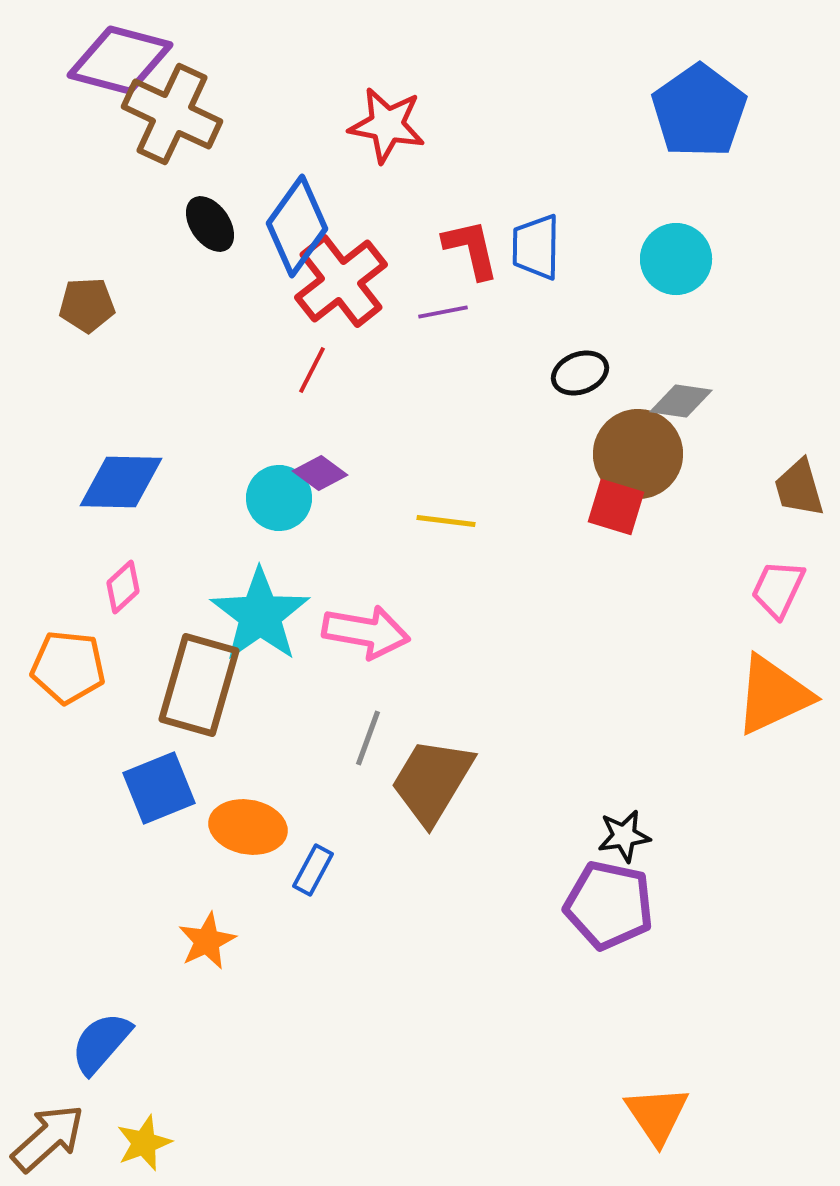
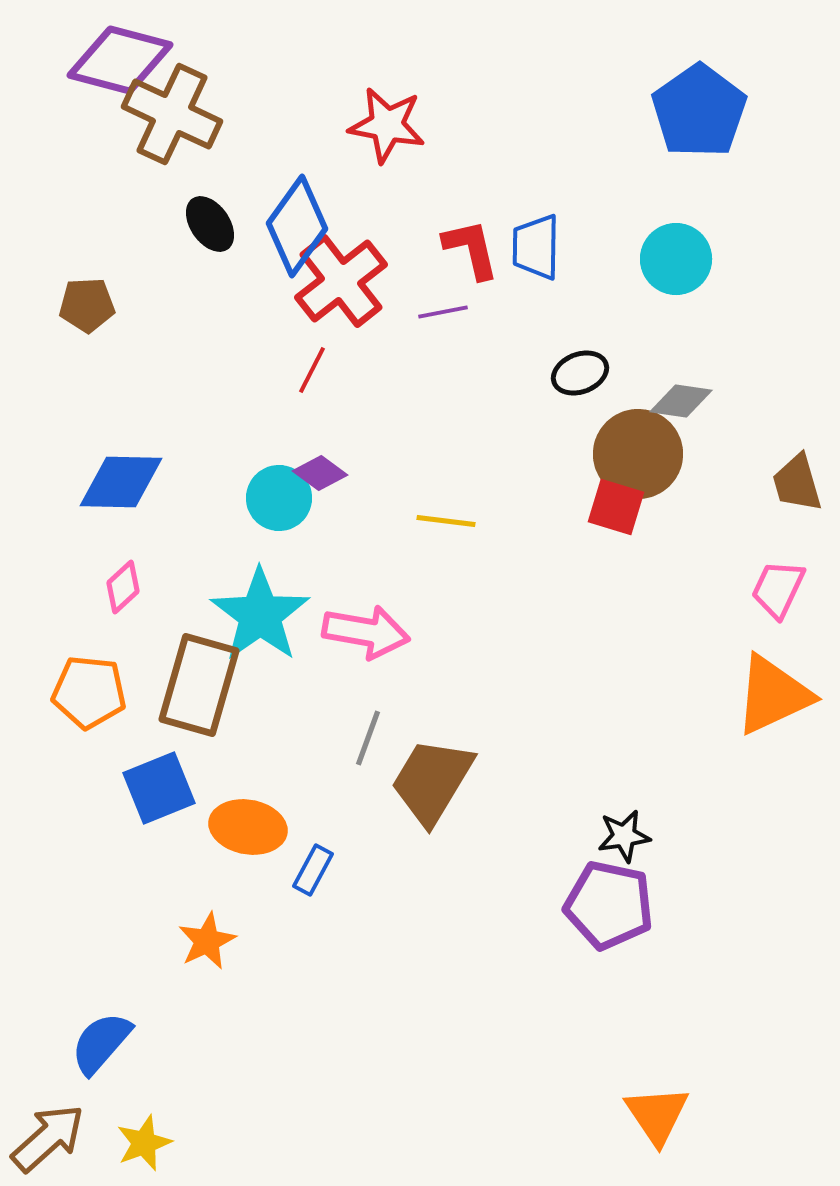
brown trapezoid at (799, 488): moved 2 px left, 5 px up
orange pentagon at (68, 667): moved 21 px right, 25 px down
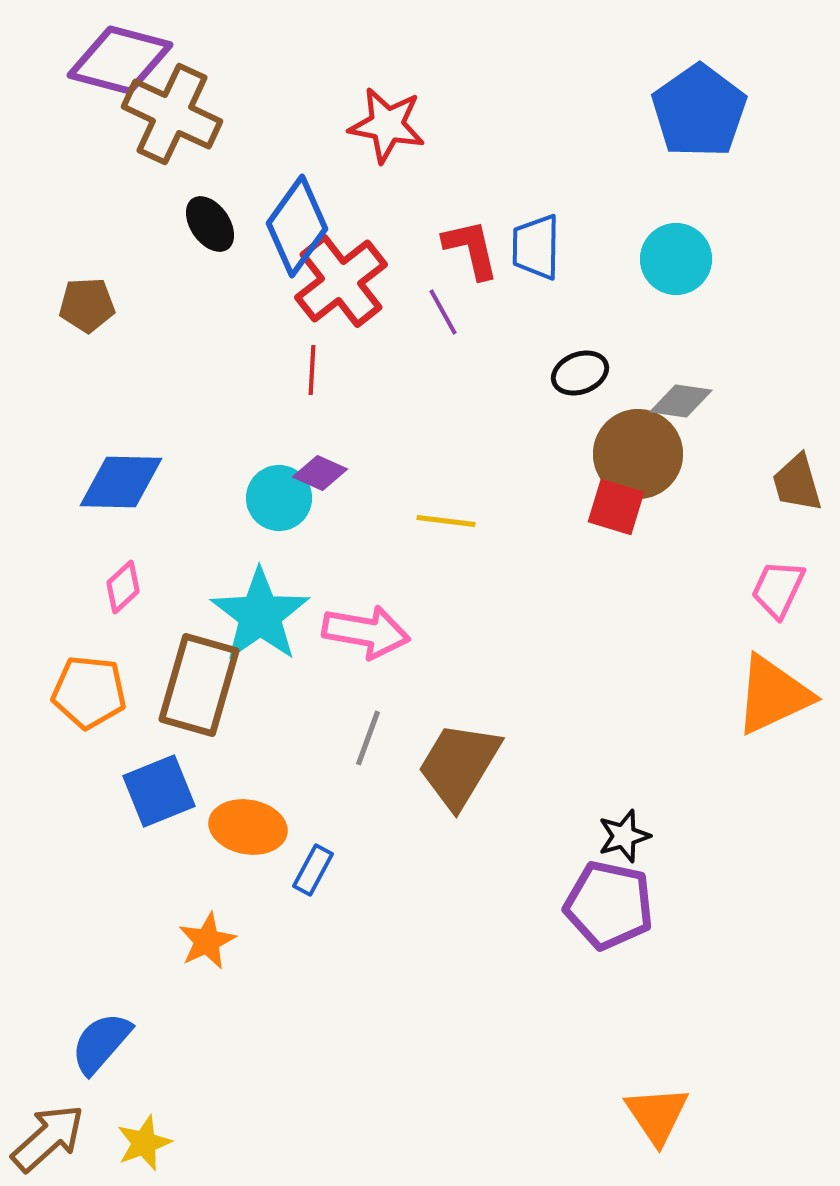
purple line at (443, 312): rotated 72 degrees clockwise
red line at (312, 370): rotated 24 degrees counterclockwise
purple diamond at (320, 473): rotated 12 degrees counterclockwise
brown trapezoid at (432, 781): moved 27 px right, 16 px up
blue square at (159, 788): moved 3 px down
black star at (624, 836): rotated 8 degrees counterclockwise
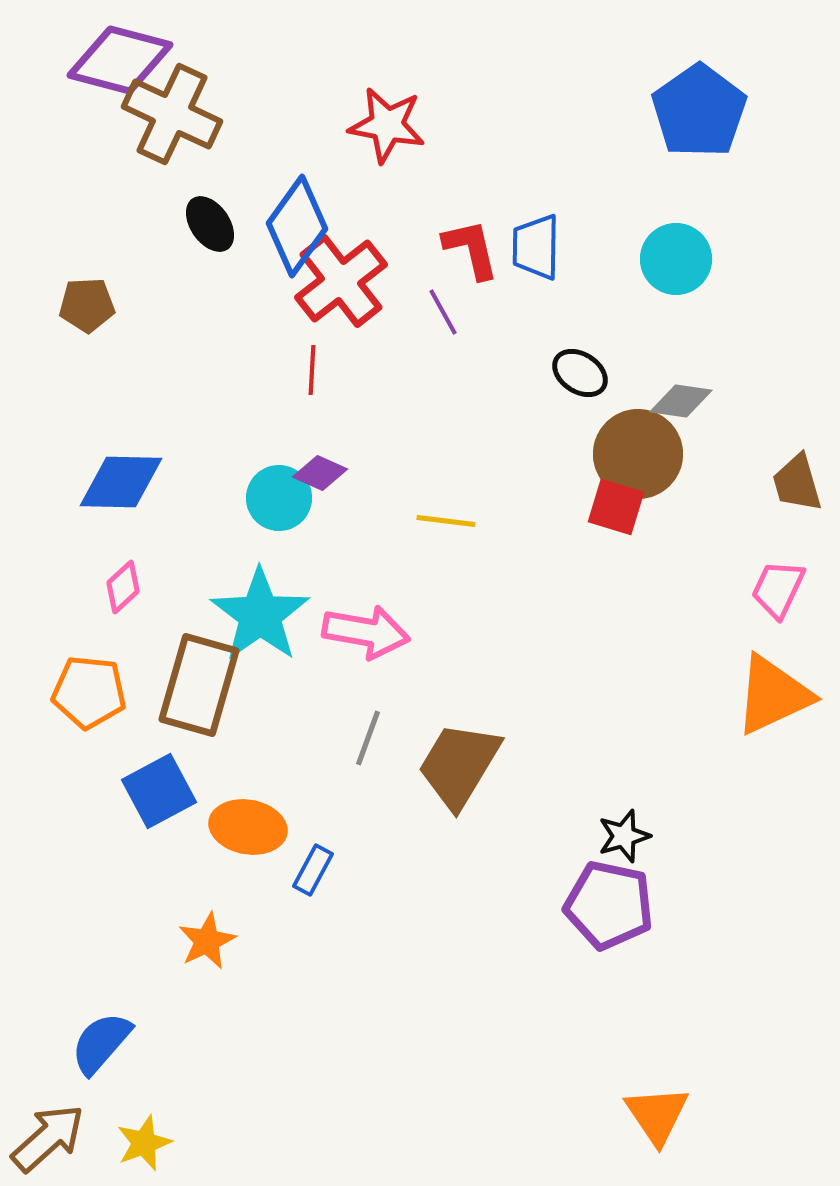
black ellipse at (580, 373): rotated 54 degrees clockwise
blue square at (159, 791): rotated 6 degrees counterclockwise
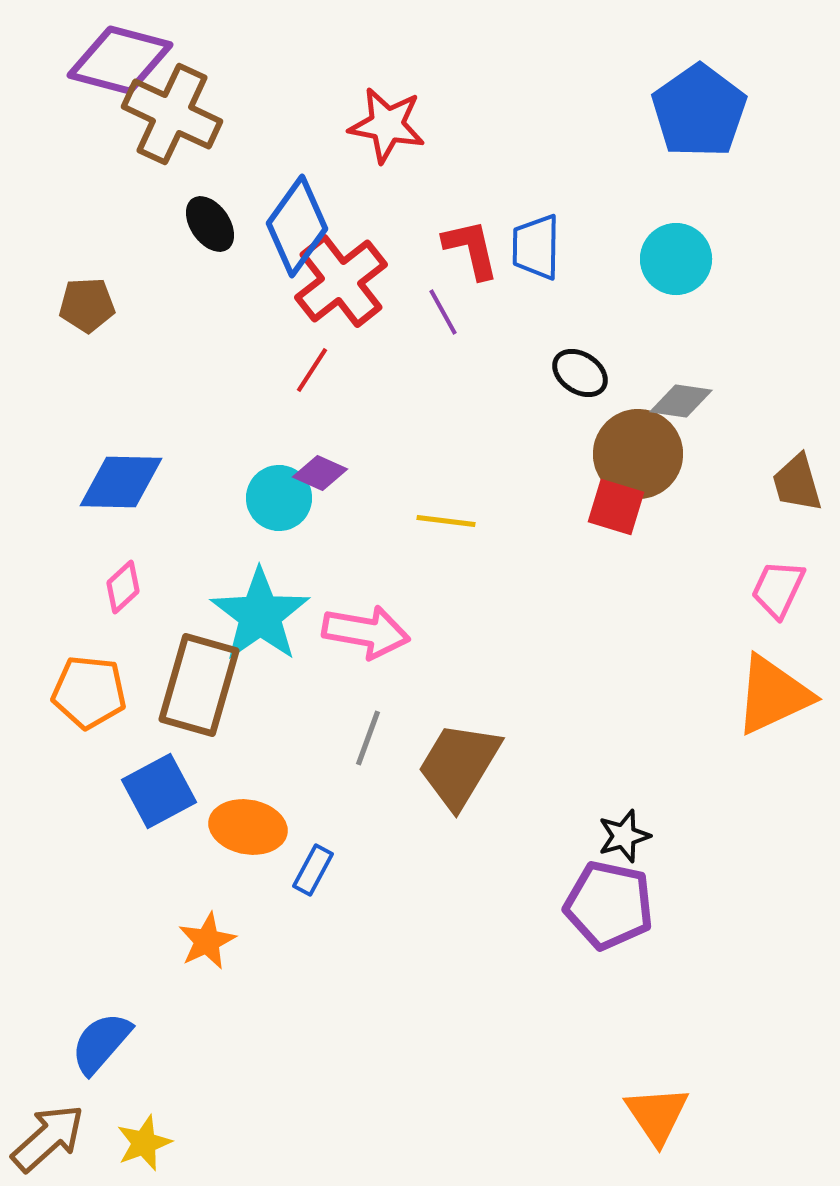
red line at (312, 370): rotated 30 degrees clockwise
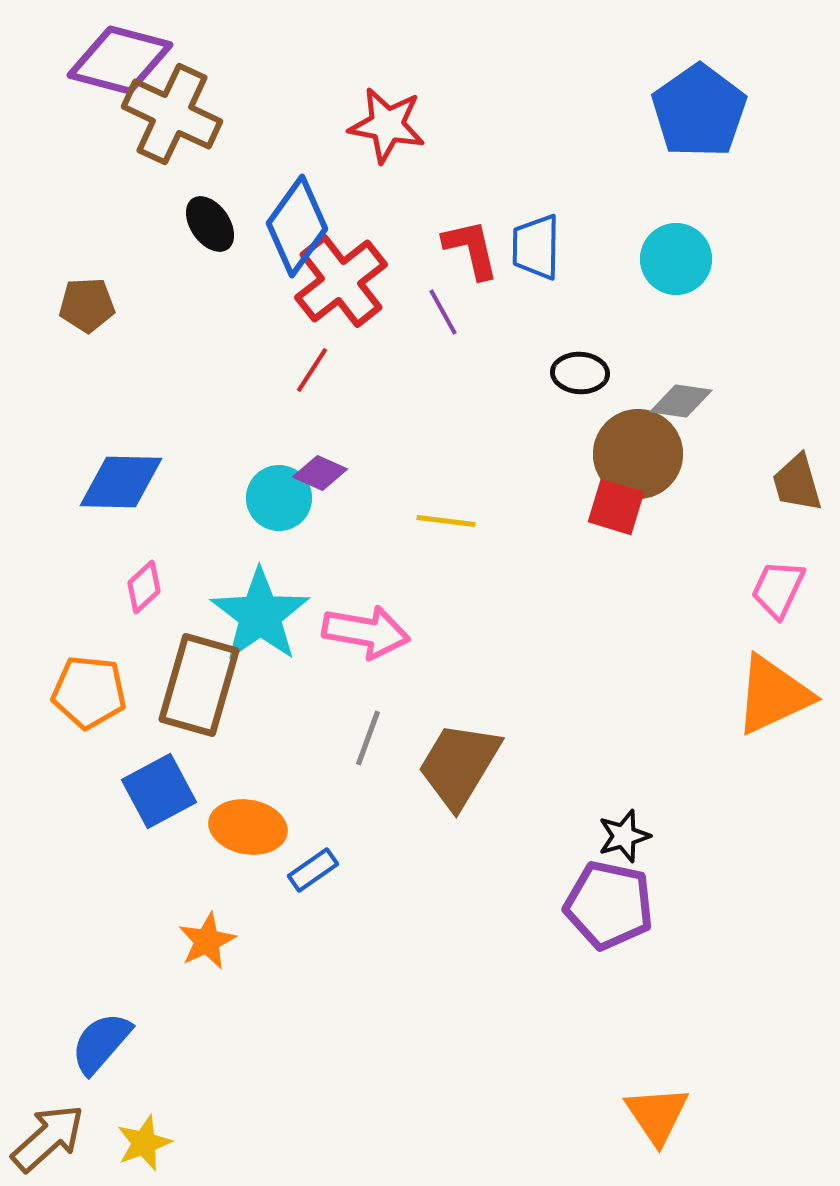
black ellipse at (580, 373): rotated 30 degrees counterclockwise
pink diamond at (123, 587): moved 21 px right
blue rectangle at (313, 870): rotated 27 degrees clockwise
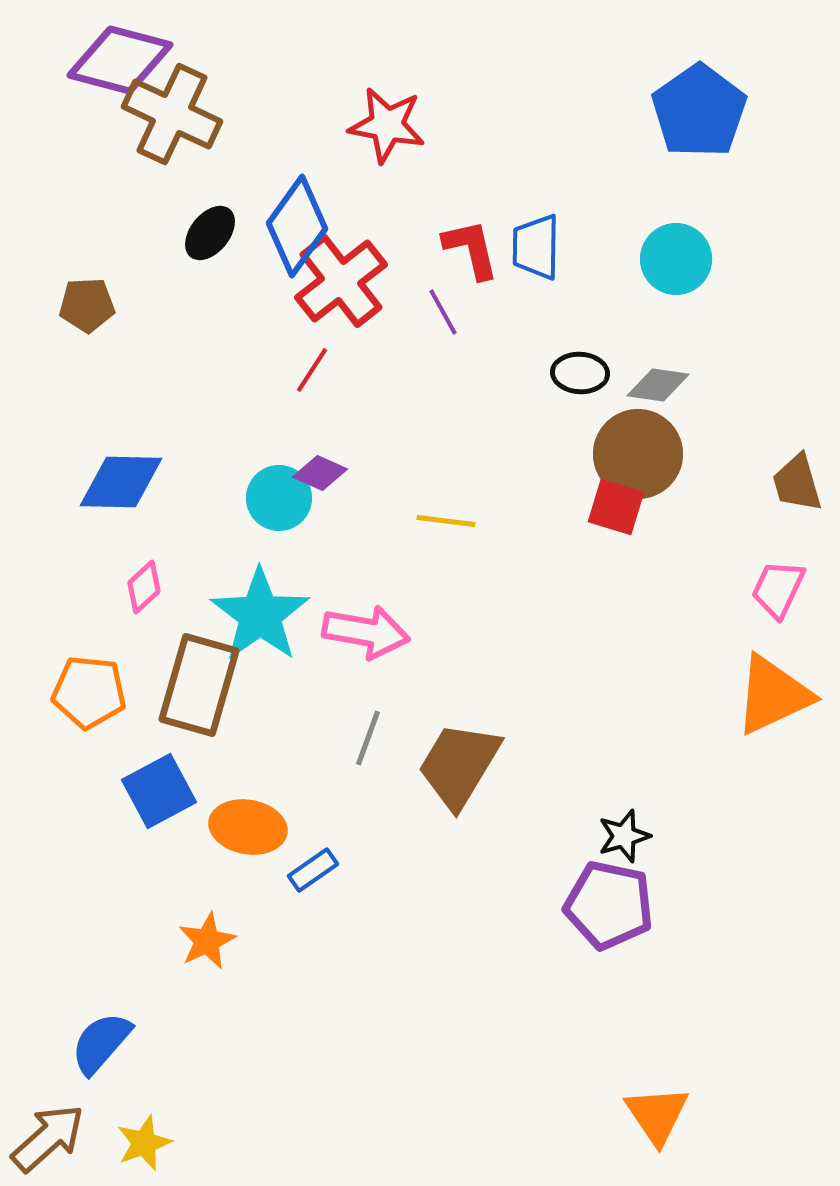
black ellipse at (210, 224): moved 9 px down; rotated 74 degrees clockwise
gray diamond at (681, 401): moved 23 px left, 16 px up
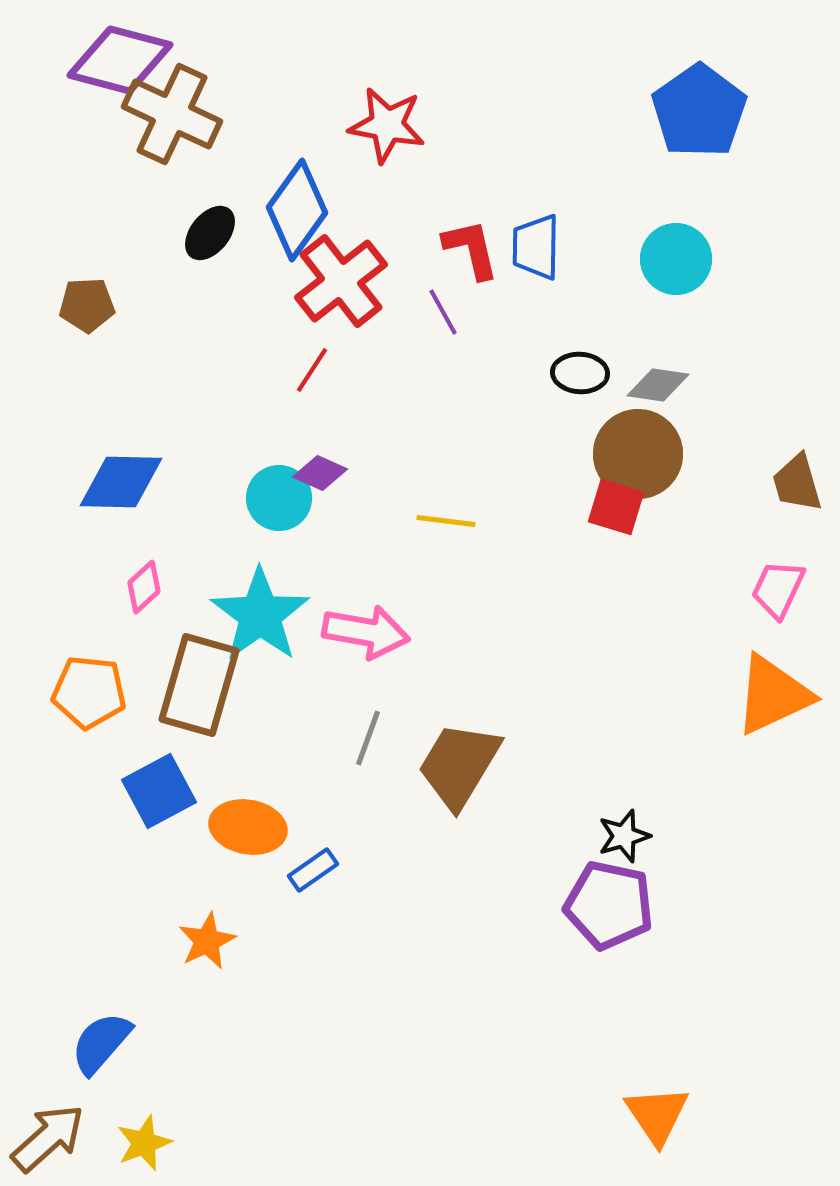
blue diamond at (297, 226): moved 16 px up
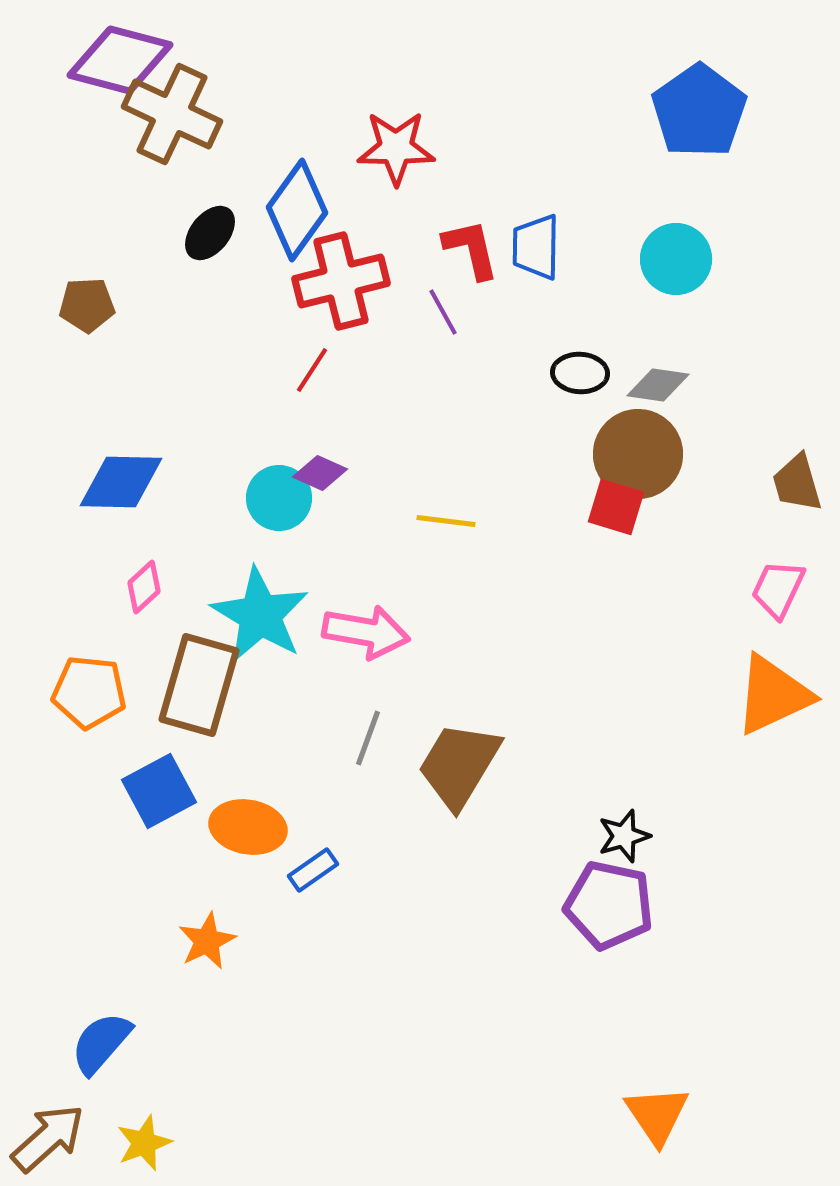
red star at (387, 125): moved 9 px right, 23 px down; rotated 10 degrees counterclockwise
red cross at (341, 281): rotated 24 degrees clockwise
cyan star at (260, 615): rotated 6 degrees counterclockwise
